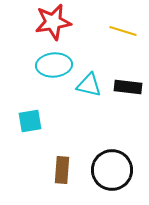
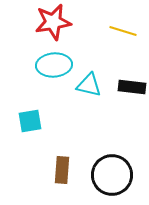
black rectangle: moved 4 px right
black circle: moved 5 px down
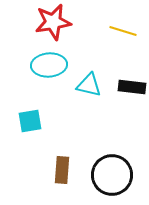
cyan ellipse: moved 5 px left
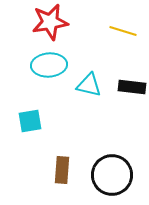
red star: moved 3 px left
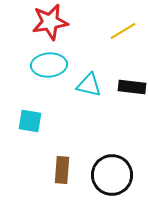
yellow line: rotated 48 degrees counterclockwise
cyan square: rotated 20 degrees clockwise
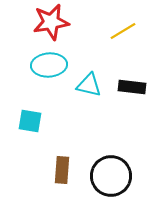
red star: moved 1 px right
black circle: moved 1 px left, 1 px down
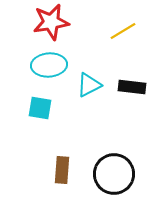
cyan triangle: rotated 40 degrees counterclockwise
cyan square: moved 10 px right, 13 px up
black circle: moved 3 px right, 2 px up
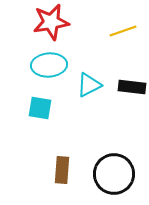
yellow line: rotated 12 degrees clockwise
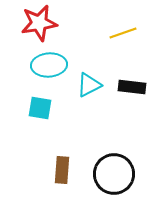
red star: moved 12 px left, 1 px down
yellow line: moved 2 px down
